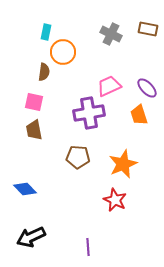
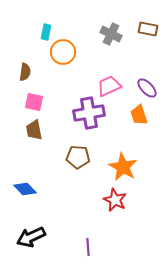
brown semicircle: moved 19 px left
orange star: moved 3 px down; rotated 20 degrees counterclockwise
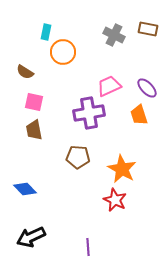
gray cross: moved 3 px right, 1 px down
brown semicircle: rotated 114 degrees clockwise
orange star: moved 1 px left, 2 px down
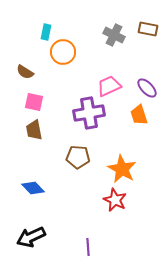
blue diamond: moved 8 px right, 1 px up
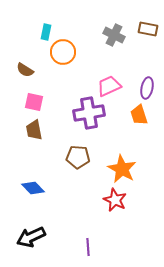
brown semicircle: moved 2 px up
purple ellipse: rotated 55 degrees clockwise
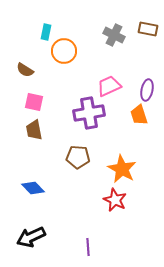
orange circle: moved 1 px right, 1 px up
purple ellipse: moved 2 px down
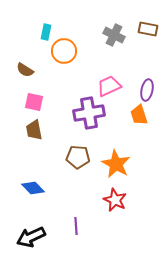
orange star: moved 6 px left, 5 px up
purple line: moved 12 px left, 21 px up
